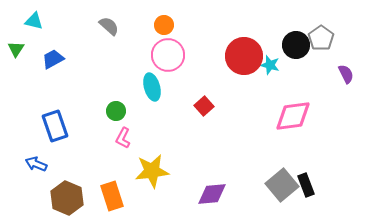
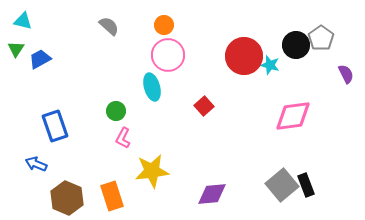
cyan triangle: moved 11 px left
blue trapezoid: moved 13 px left
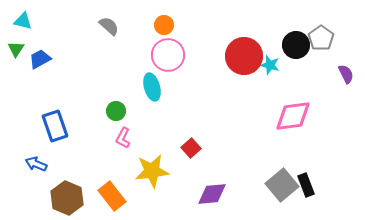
red square: moved 13 px left, 42 px down
orange rectangle: rotated 20 degrees counterclockwise
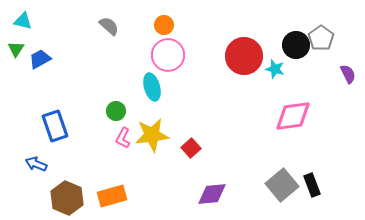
cyan star: moved 5 px right, 4 px down
purple semicircle: moved 2 px right
yellow star: moved 36 px up
black rectangle: moved 6 px right
orange rectangle: rotated 68 degrees counterclockwise
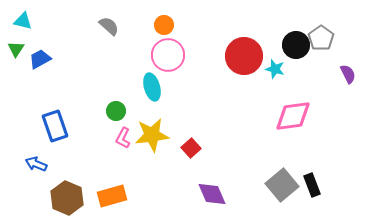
purple diamond: rotated 72 degrees clockwise
